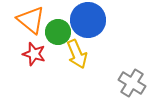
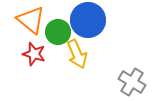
gray cross: moved 1 px up
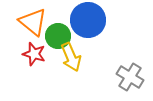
orange triangle: moved 2 px right, 2 px down
green circle: moved 4 px down
yellow arrow: moved 6 px left, 3 px down
gray cross: moved 2 px left, 5 px up
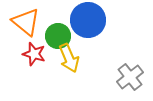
orange triangle: moved 7 px left
yellow arrow: moved 2 px left, 1 px down
gray cross: rotated 20 degrees clockwise
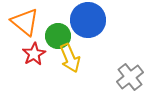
orange triangle: moved 1 px left
red star: rotated 25 degrees clockwise
yellow arrow: moved 1 px right
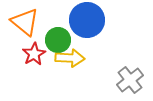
blue circle: moved 1 px left
green circle: moved 4 px down
yellow arrow: rotated 64 degrees counterclockwise
gray cross: moved 3 px down
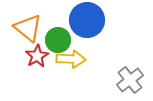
orange triangle: moved 3 px right, 6 px down
red star: moved 3 px right, 2 px down
yellow arrow: moved 1 px right, 1 px down
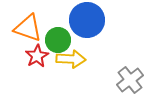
orange triangle: rotated 20 degrees counterclockwise
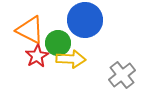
blue circle: moved 2 px left
orange triangle: moved 2 px right, 2 px down; rotated 8 degrees clockwise
green circle: moved 3 px down
gray cross: moved 8 px left, 5 px up
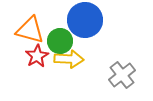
orange triangle: rotated 12 degrees counterclockwise
green circle: moved 2 px right, 2 px up
yellow arrow: moved 2 px left
